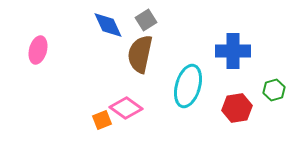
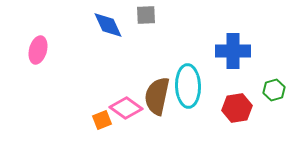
gray square: moved 5 px up; rotated 30 degrees clockwise
brown semicircle: moved 17 px right, 42 px down
cyan ellipse: rotated 18 degrees counterclockwise
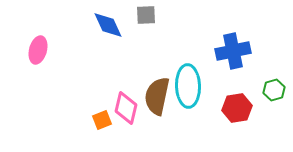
blue cross: rotated 12 degrees counterclockwise
pink diamond: rotated 68 degrees clockwise
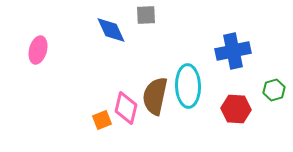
blue diamond: moved 3 px right, 5 px down
brown semicircle: moved 2 px left
red hexagon: moved 1 px left, 1 px down; rotated 12 degrees clockwise
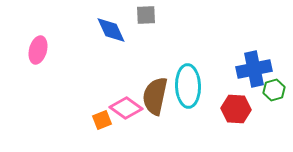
blue cross: moved 21 px right, 18 px down
pink diamond: rotated 68 degrees counterclockwise
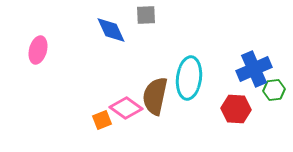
blue cross: rotated 12 degrees counterclockwise
cyan ellipse: moved 1 px right, 8 px up; rotated 9 degrees clockwise
green hexagon: rotated 10 degrees clockwise
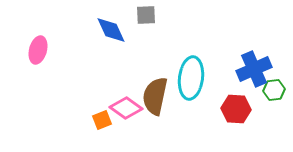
cyan ellipse: moved 2 px right
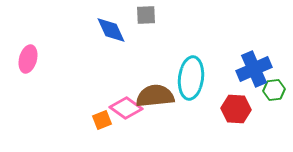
pink ellipse: moved 10 px left, 9 px down
brown semicircle: rotated 72 degrees clockwise
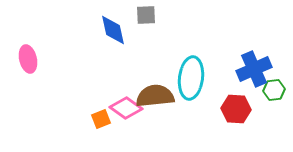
blue diamond: moved 2 px right; rotated 12 degrees clockwise
pink ellipse: rotated 28 degrees counterclockwise
orange square: moved 1 px left, 1 px up
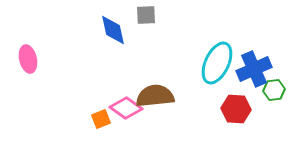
cyan ellipse: moved 26 px right, 15 px up; rotated 18 degrees clockwise
